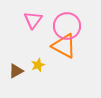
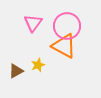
pink triangle: moved 3 px down
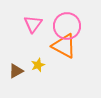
pink triangle: moved 1 px down
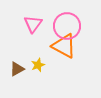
brown triangle: moved 1 px right, 2 px up
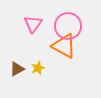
pink circle: moved 1 px right
yellow star: moved 3 px down
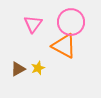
pink circle: moved 3 px right, 4 px up
brown triangle: moved 1 px right
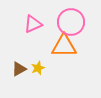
pink triangle: rotated 30 degrees clockwise
orange triangle: rotated 28 degrees counterclockwise
brown triangle: moved 1 px right
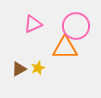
pink circle: moved 5 px right, 4 px down
orange triangle: moved 1 px right, 2 px down
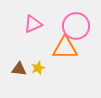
brown triangle: rotated 35 degrees clockwise
